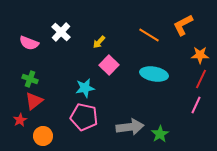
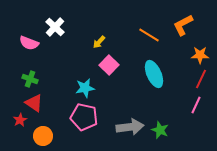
white cross: moved 6 px left, 5 px up
cyan ellipse: rotated 56 degrees clockwise
red triangle: moved 2 px down; rotated 48 degrees counterclockwise
green star: moved 4 px up; rotated 18 degrees counterclockwise
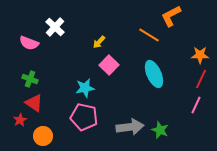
orange L-shape: moved 12 px left, 9 px up
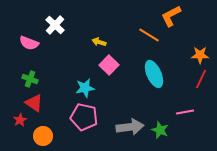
white cross: moved 2 px up
yellow arrow: rotated 64 degrees clockwise
pink line: moved 11 px left, 7 px down; rotated 54 degrees clockwise
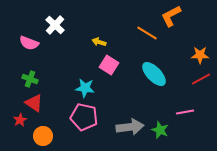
orange line: moved 2 px left, 2 px up
pink square: rotated 12 degrees counterclockwise
cyan ellipse: rotated 20 degrees counterclockwise
red line: rotated 36 degrees clockwise
cyan star: rotated 18 degrees clockwise
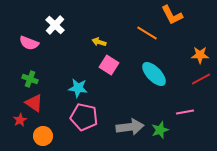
orange L-shape: moved 1 px right, 1 px up; rotated 90 degrees counterclockwise
cyan star: moved 7 px left
green star: rotated 30 degrees clockwise
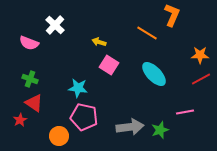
orange L-shape: rotated 130 degrees counterclockwise
orange circle: moved 16 px right
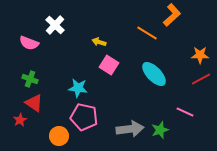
orange L-shape: rotated 25 degrees clockwise
pink line: rotated 36 degrees clockwise
gray arrow: moved 2 px down
